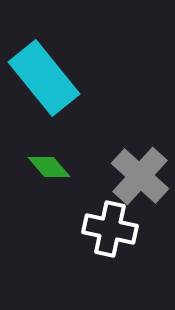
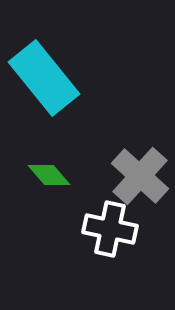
green diamond: moved 8 px down
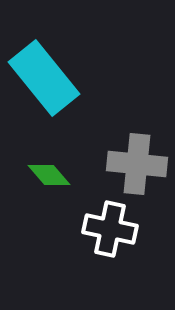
gray cross: moved 3 px left, 12 px up; rotated 36 degrees counterclockwise
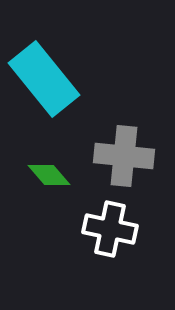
cyan rectangle: moved 1 px down
gray cross: moved 13 px left, 8 px up
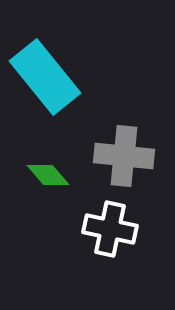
cyan rectangle: moved 1 px right, 2 px up
green diamond: moved 1 px left
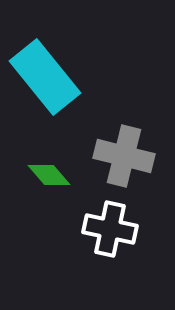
gray cross: rotated 8 degrees clockwise
green diamond: moved 1 px right
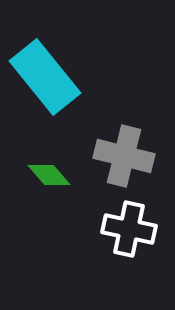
white cross: moved 19 px right
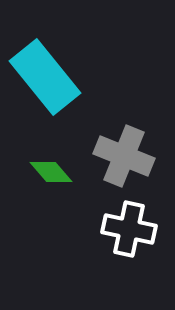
gray cross: rotated 8 degrees clockwise
green diamond: moved 2 px right, 3 px up
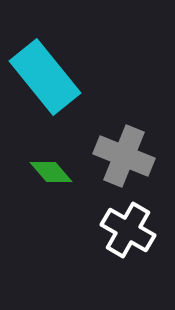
white cross: moved 1 px left, 1 px down; rotated 18 degrees clockwise
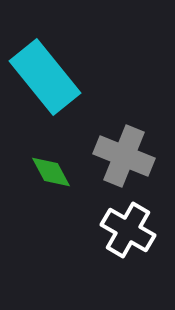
green diamond: rotated 12 degrees clockwise
